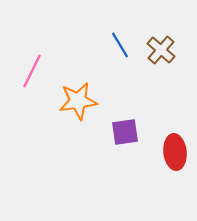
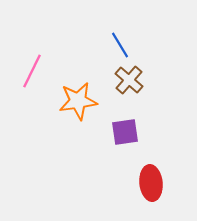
brown cross: moved 32 px left, 30 px down
red ellipse: moved 24 px left, 31 px down
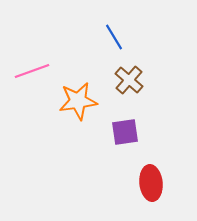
blue line: moved 6 px left, 8 px up
pink line: rotated 44 degrees clockwise
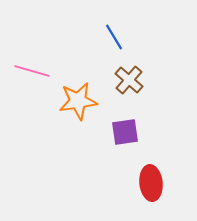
pink line: rotated 36 degrees clockwise
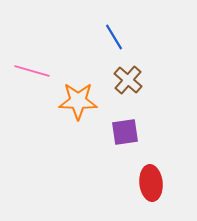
brown cross: moved 1 px left
orange star: rotated 9 degrees clockwise
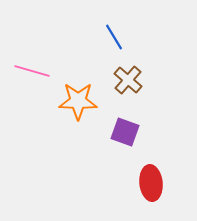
purple square: rotated 28 degrees clockwise
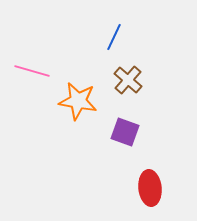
blue line: rotated 56 degrees clockwise
orange star: rotated 9 degrees clockwise
red ellipse: moved 1 px left, 5 px down
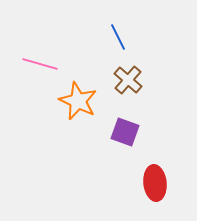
blue line: moved 4 px right; rotated 52 degrees counterclockwise
pink line: moved 8 px right, 7 px up
orange star: rotated 15 degrees clockwise
red ellipse: moved 5 px right, 5 px up
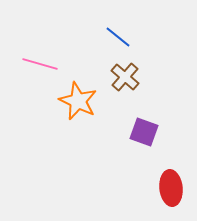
blue line: rotated 24 degrees counterclockwise
brown cross: moved 3 px left, 3 px up
purple square: moved 19 px right
red ellipse: moved 16 px right, 5 px down
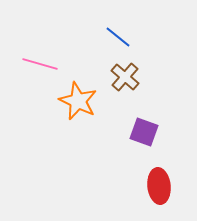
red ellipse: moved 12 px left, 2 px up
